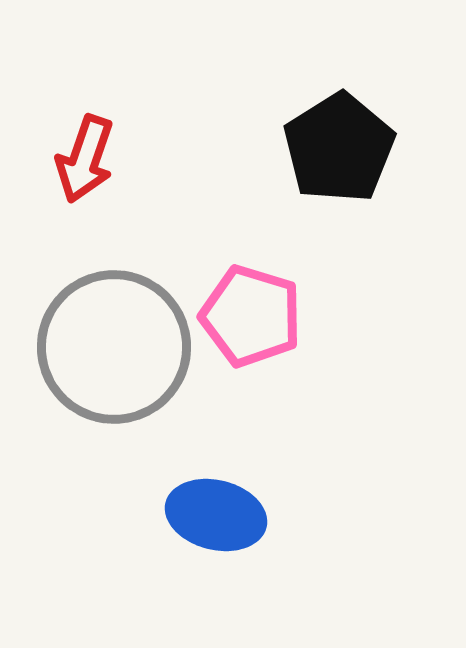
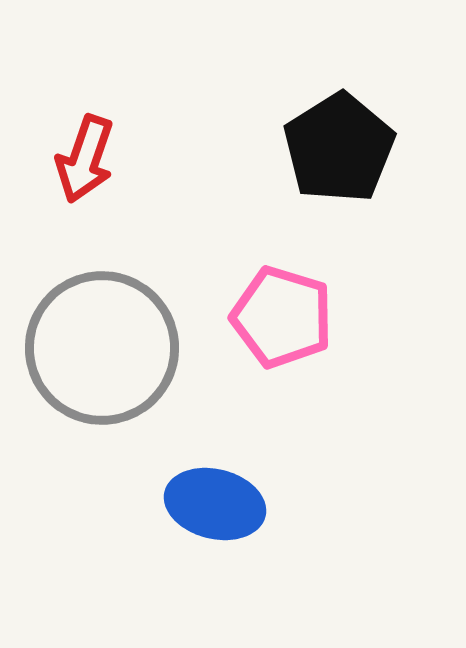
pink pentagon: moved 31 px right, 1 px down
gray circle: moved 12 px left, 1 px down
blue ellipse: moved 1 px left, 11 px up
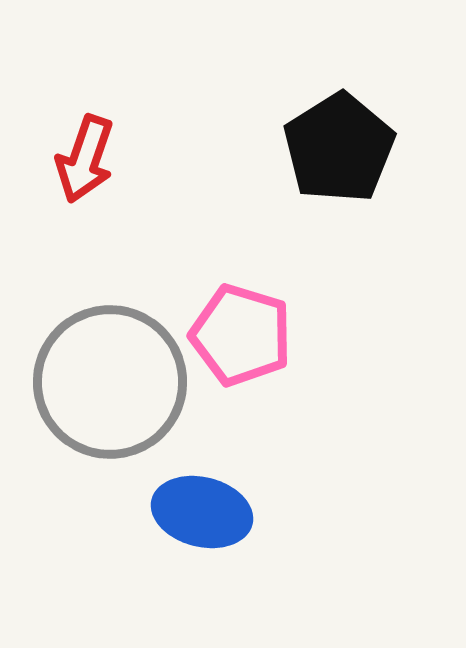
pink pentagon: moved 41 px left, 18 px down
gray circle: moved 8 px right, 34 px down
blue ellipse: moved 13 px left, 8 px down
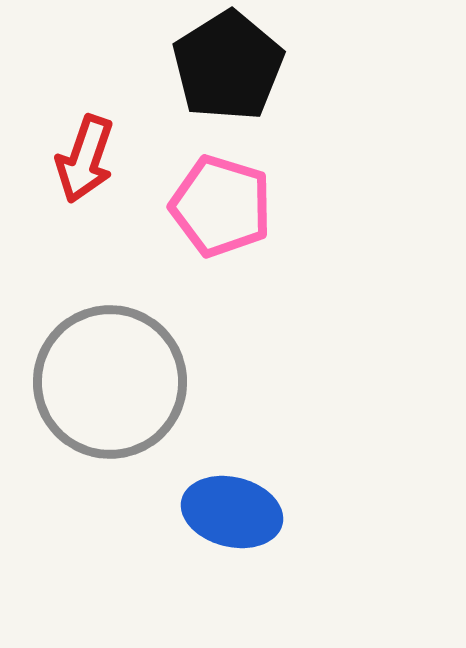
black pentagon: moved 111 px left, 82 px up
pink pentagon: moved 20 px left, 129 px up
blue ellipse: moved 30 px right
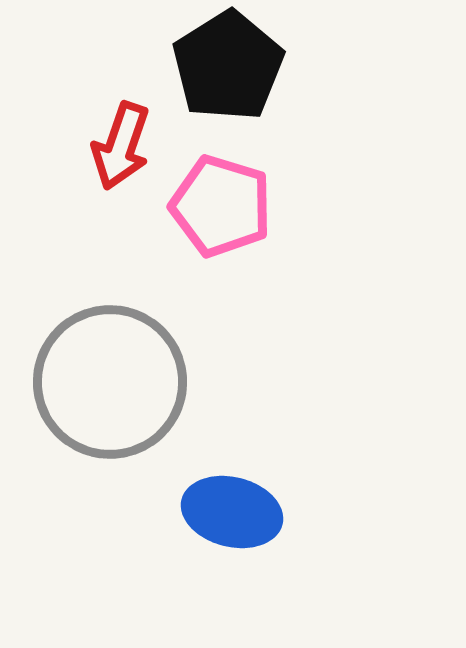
red arrow: moved 36 px right, 13 px up
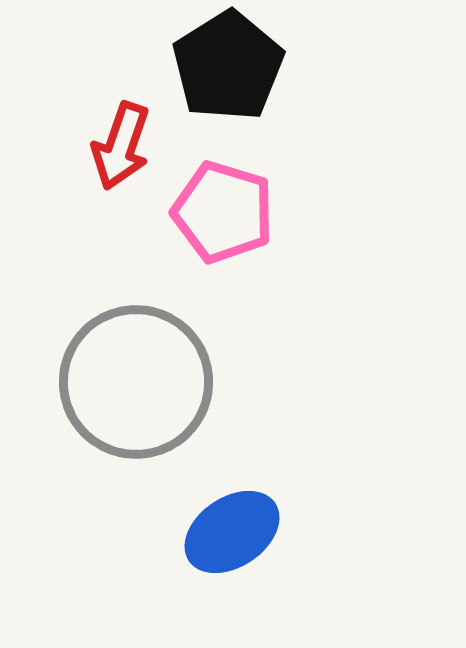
pink pentagon: moved 2 px right, 6 px down
gray circle: moved 26 px right
blue ellipse: moved 20 px down; rotated 48 degrees counterclockwise
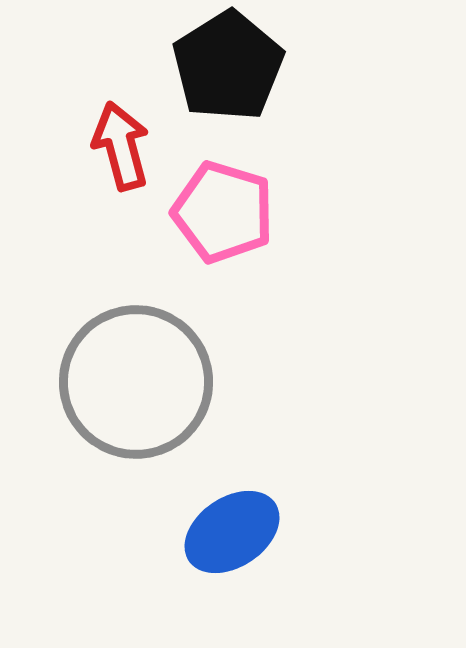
red arrow: rotated 146 degrees clockwise
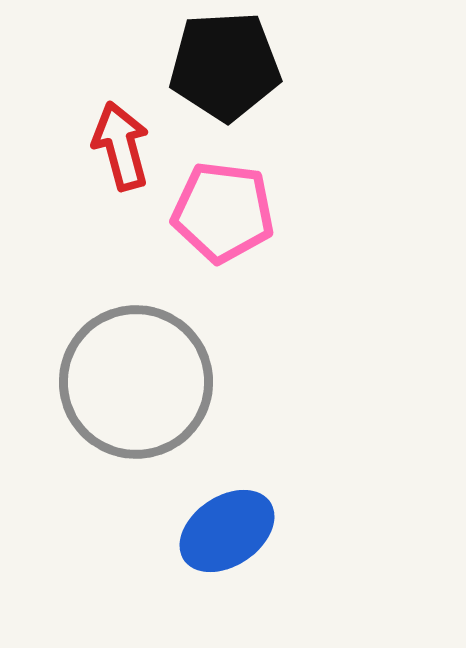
black pentagon: moved 3 px left; rotated 29 degrees clockwise
pink pentagon: rotated 10 degrees counterclockwise
blue ellipse: moved 5 px left, 1 px up
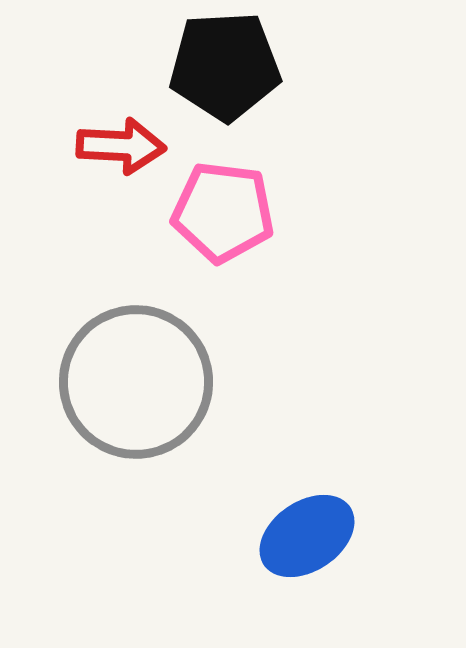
red arrow: rotated 108 degrees clockwise
blue ellipse: moved 80 px right, 5 px down
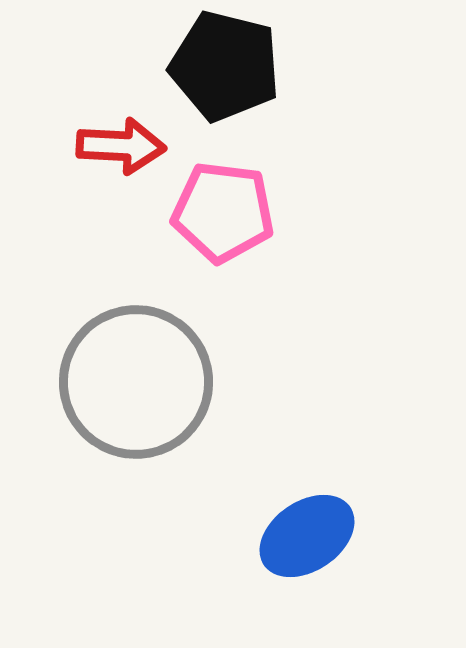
black pentagon: rotated 17 degrees clockwise
